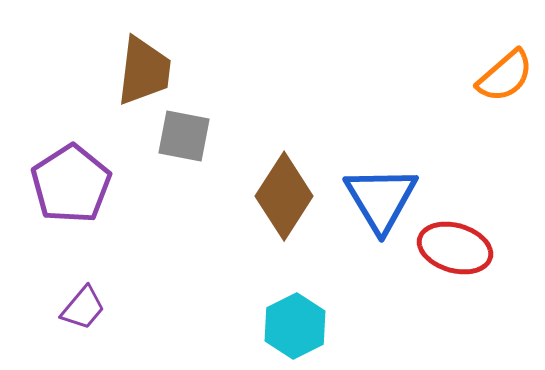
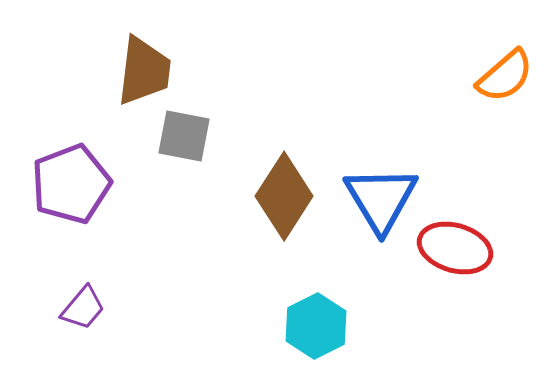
purple pentagon: rotated 12 degrees clockwise
cyan hexagon: moved 21 px right
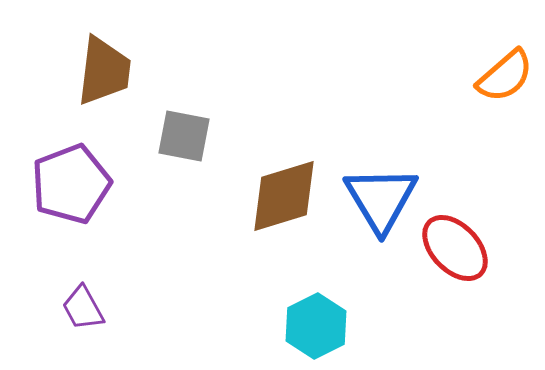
brown trapezoid: moved 40 px left
brown diamond: rotated 40 degrees clockwise
red ellipse: rotated 30 degrees clockwise
purple trapezoid: rotated 111 degrees clockwise
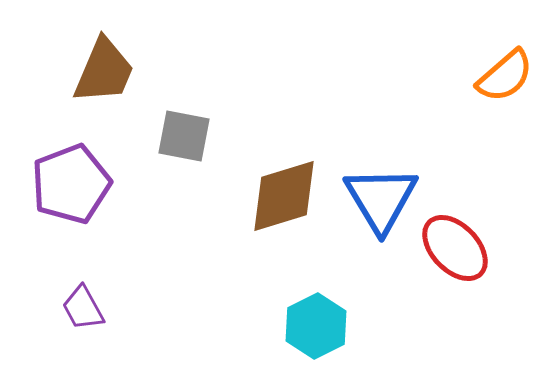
brown trapezoid: rotated 16 degrees clockwise
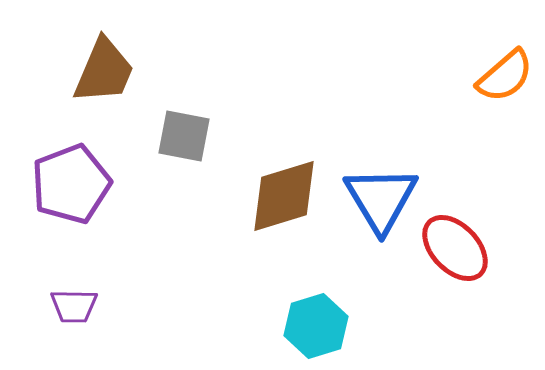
purple trapezoid: moved 9 px left, 2 px up; rotated 60 degrees counterclockwise
cyan hexagon: rotated 10 degrees clockwise
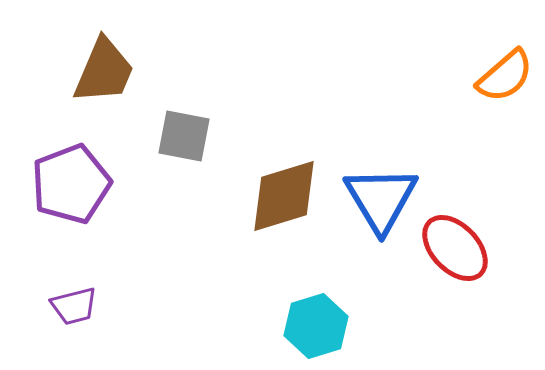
purple trapezoid: rotated 15 degrees counterclockwise
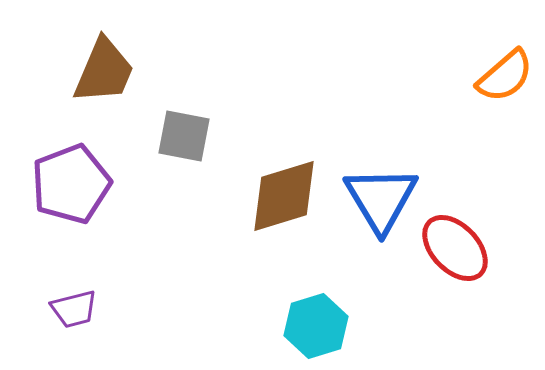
purple trapezoid: moved 3 px down
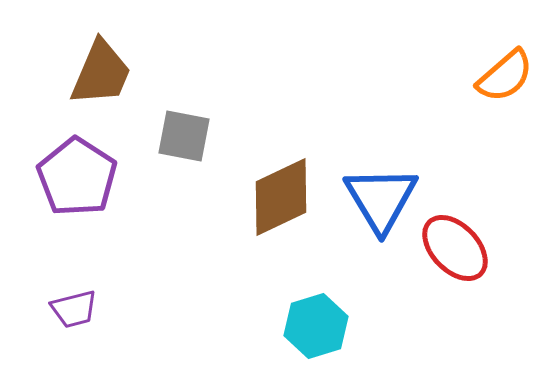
brown trapezoid: moved 3 px left, 2 px down
purple pentagon: moved 6 px right, 7 px up; rotated 18 degrees counterclockwise
brown diamond: moved 3 px left, 1 px down; rotated 8 degrees counterclockwise
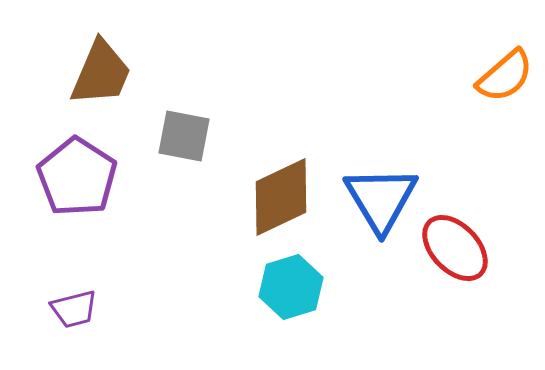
cyan hexagon: moved 25 px left, 39 px up
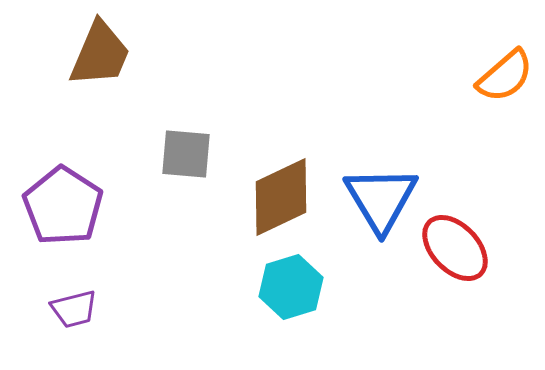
brown trapezoid: moved 1 px left, 19 px up
gray square: moved 2 px right, 18 px down; rotated 6 degrees counterclockwise
purple pentagon: moved 14 px left, 29 px down
